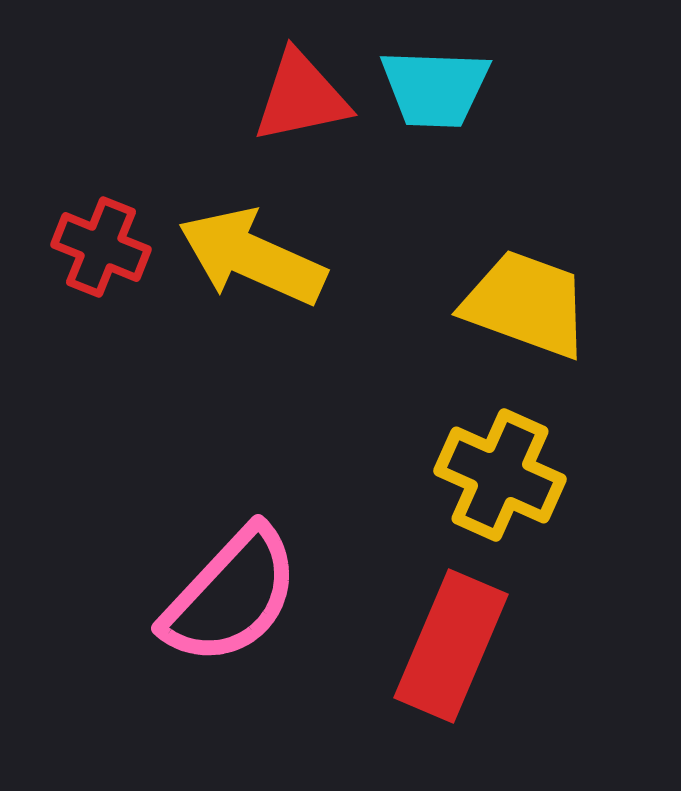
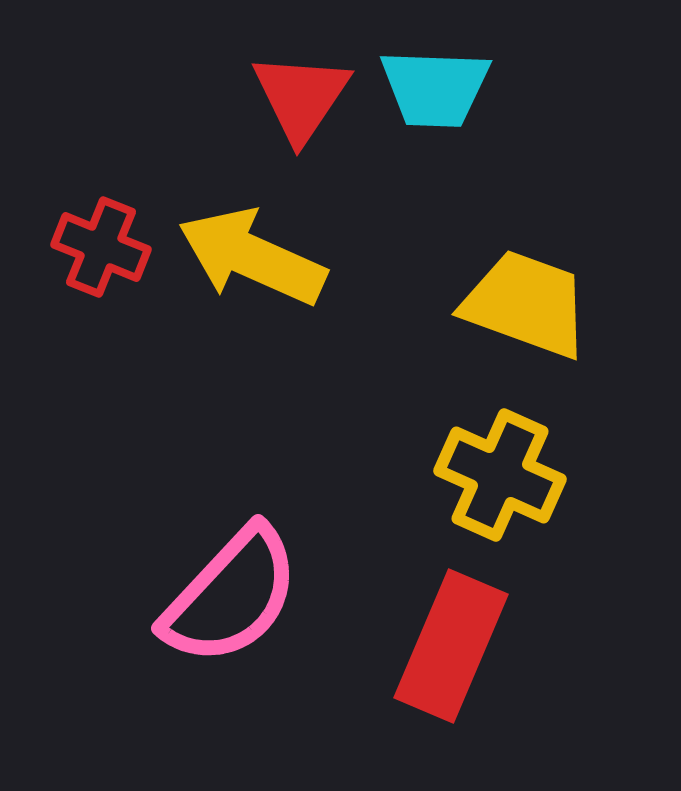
red triangle: rotated 44 degrees counterclockwise
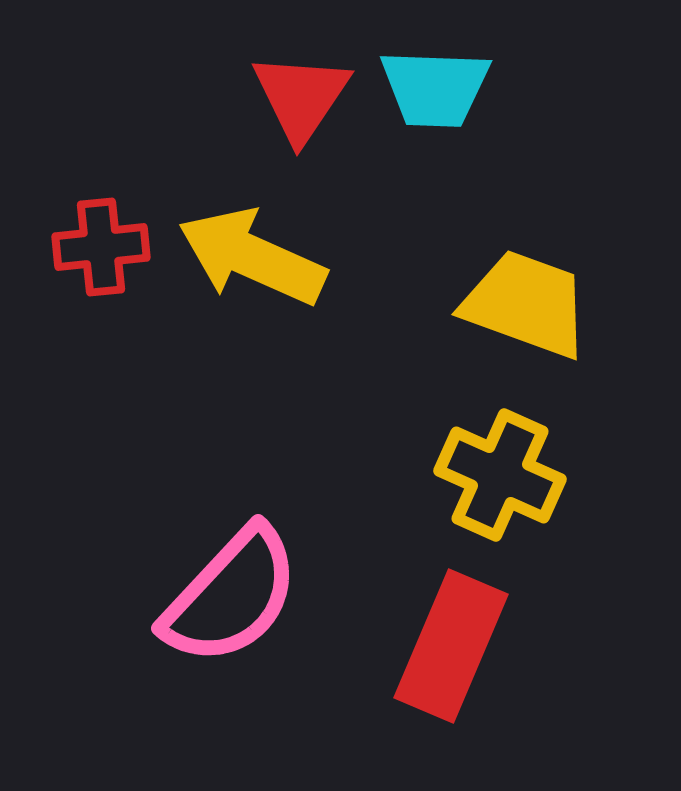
red cross: rotated 28 degrees counterclockwise
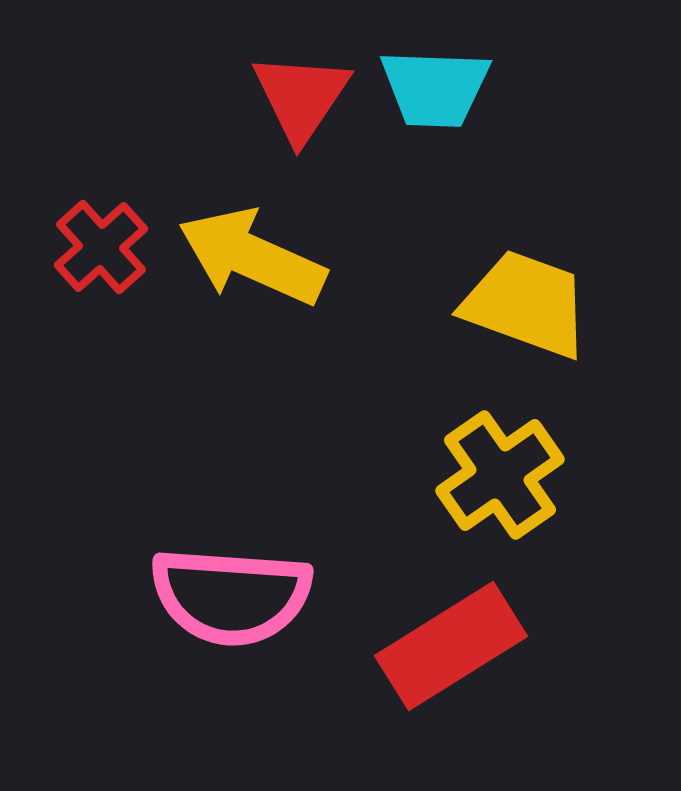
red cross: rotated 36 degrees counterclockwise
yellow cross: rotated 31 degrees clockwise
pink semicircle: rotated 51 degrees clockwise
red rectangle: rotated 35 degrees clockwise
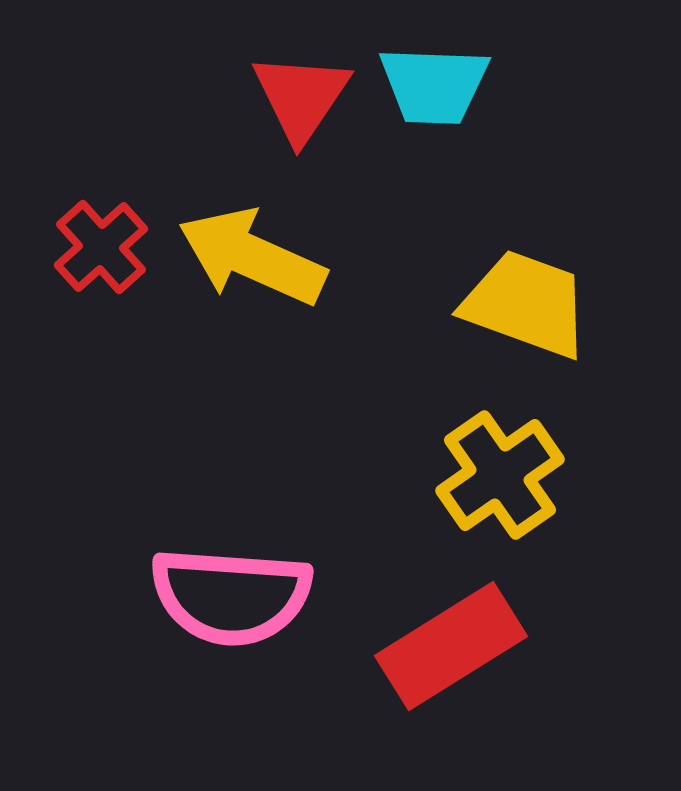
cyan trapezoid: moved 1 px left, 3 px up
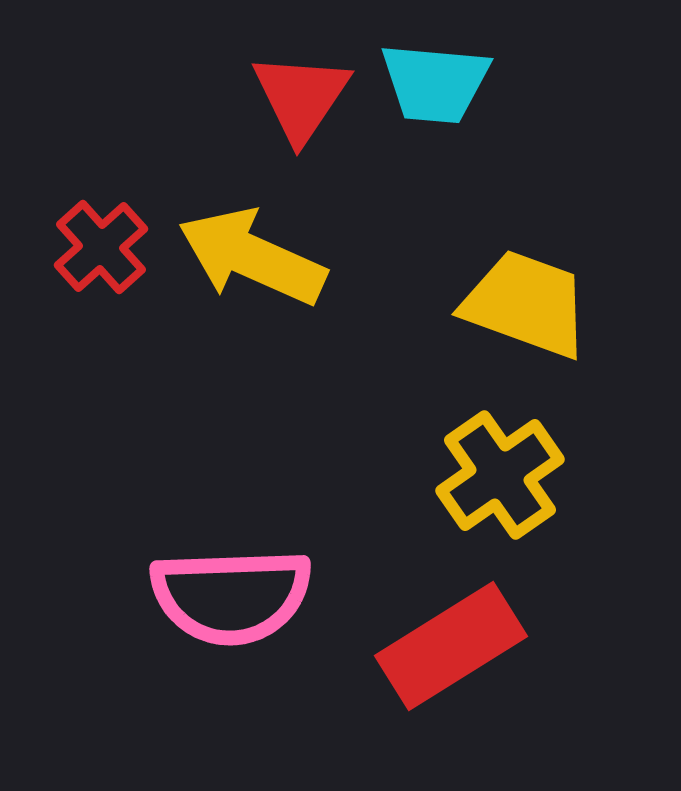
cyan trapezoid: moved 1 px right, 2 px up; rotated 3 degrees clockwise
pink semicircle: rotated 6 degrees counterclockwise
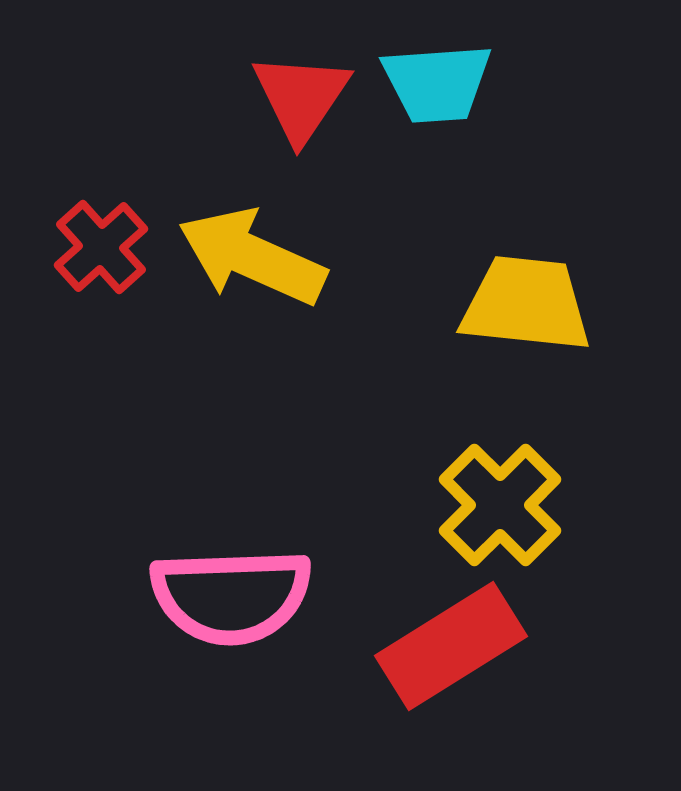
cyan trapezoid: moved 2 px right; rotated 9 degrees counterclockwise
yellow trapezoid: rotated 14 degrees counterclockwise
yellow cross: moved 30 px down; rotated 10 degrees counterclockwise
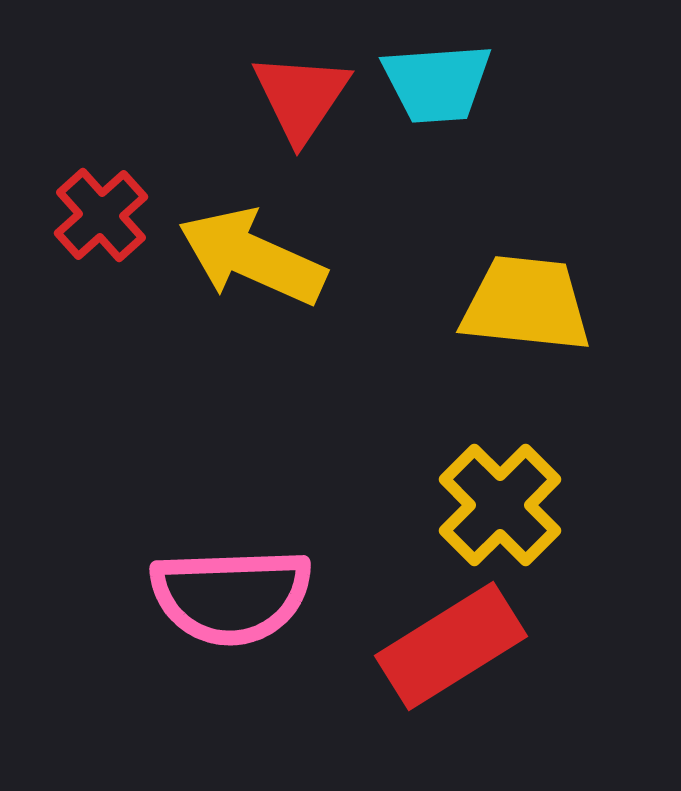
red cross: moved 32 px up
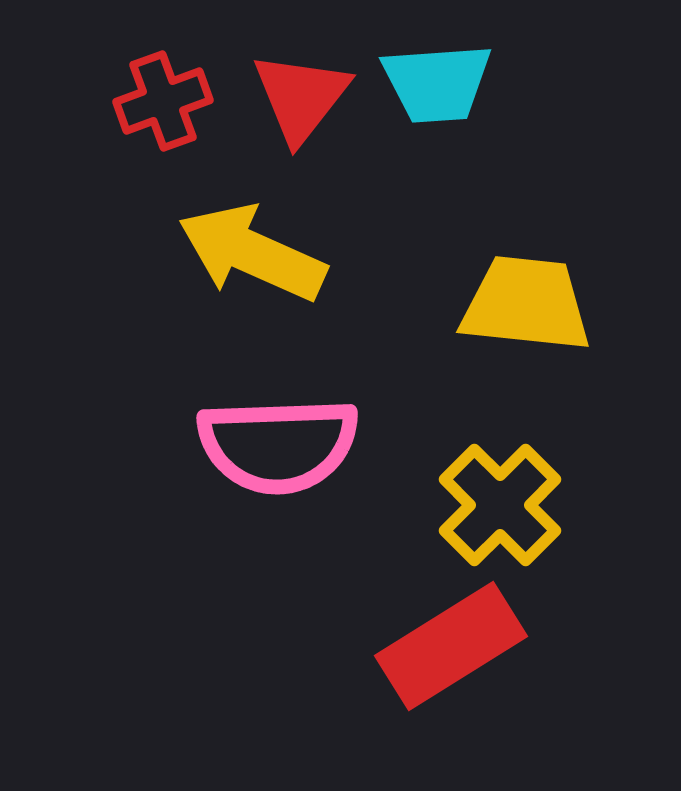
red triangle: rotated 4 degrees clockwise
red cross: moved 62 px right, 114 px up; rotated 22 degrees clockwise
yellow arrow: moved 4 px up
pink semicircle: moved 47 px right, 151 px up
